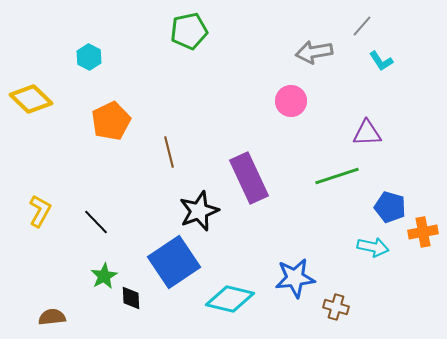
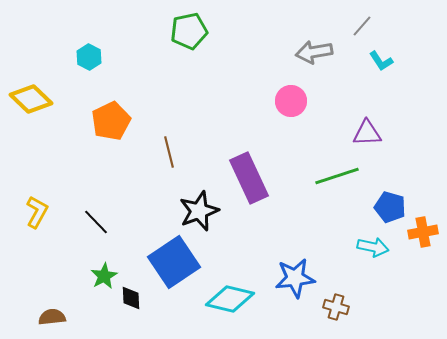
yellow L-shape: moved 3 px left, 1 px down
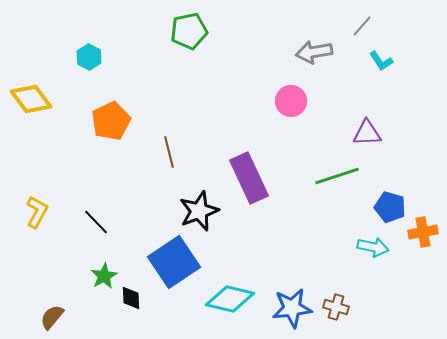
yellow diamond: rotated 9 degrees clockwise
blue star: moved 3 px left, 30 px down
brown semicircle: rotated 44 degrees counterclockwise
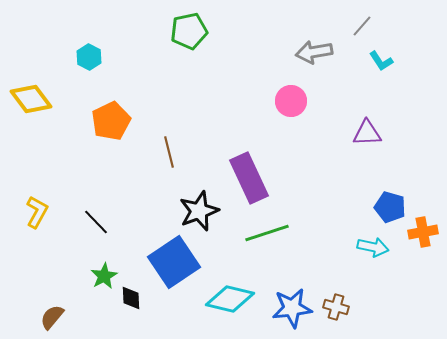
green line: moved 70 px left, 57 px down
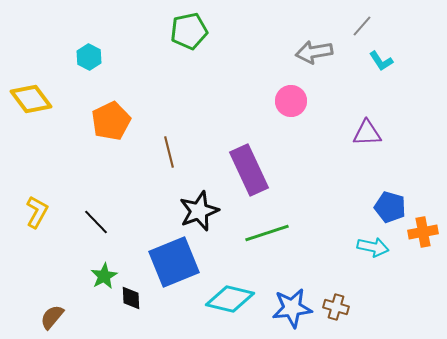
purple rectangle: moved 8 px up
blue square: rotated 12 degrees clockwise
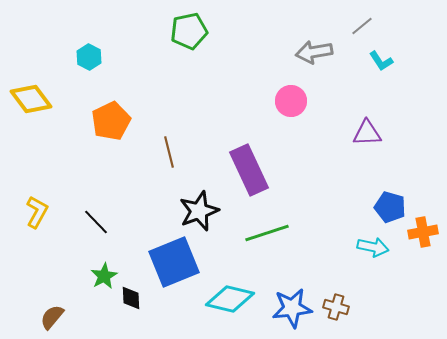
gray line: rotated 10 degrees clockwise
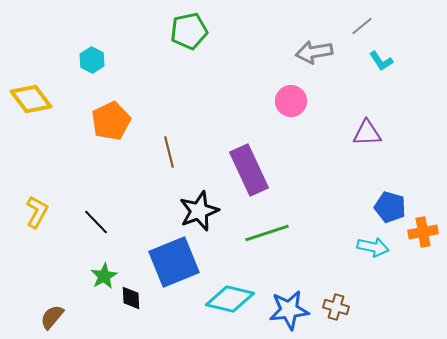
cyan hexagon: moved 3 px right, 3 px down
blue star: moved 3 px left, 2 px down
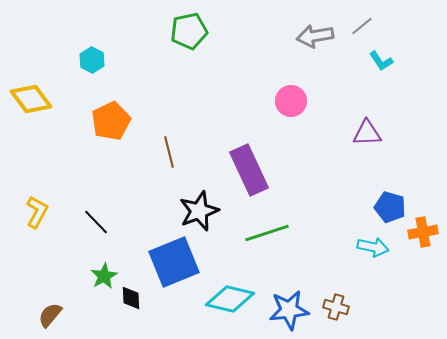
gray arrow: moved 1 px right, 16 px up
brown semicircle: moved 2 px left, 2 px up
